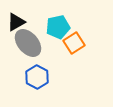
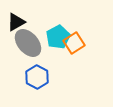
cyan pentagon: moved 10 px down; rotated 15 degrees counterclockwise
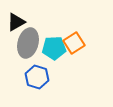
cyan pentagon: moved 4 px left, 11 px down; rotated 25 degrees clockwise
gray ellipse: rotated 56 degrees clockwise
blue hexagon: rotated 10 degrees counterclockwise
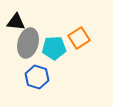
black triangle: rotated 36 degrees clockwise
orange square: moved 5 px right, 5 px up
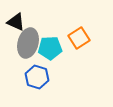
black triangle: rotated 18 degrees clockwise
cyan pentagon: moved 4 px left
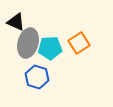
orange square: moved 5 px down
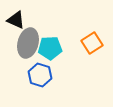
black triangle: moved 2 px up
orange square: moved 13 px right
blue hexagon: moved 3 px right, 2 px up
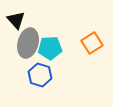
black triangle: rotated 24 degrees clockwise
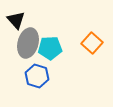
orange square: rotated 15 degrees counterclockwise
blue hexagon: moved 3 px left, 1 px down
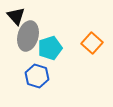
black triangle: moved 4 px up
gray ellipse: moved 7 px up
cyan pentagon: rotated 15 degrees counterclockwise
